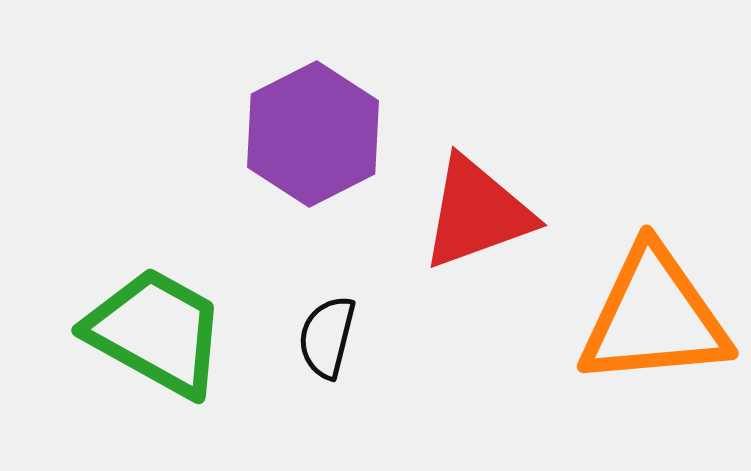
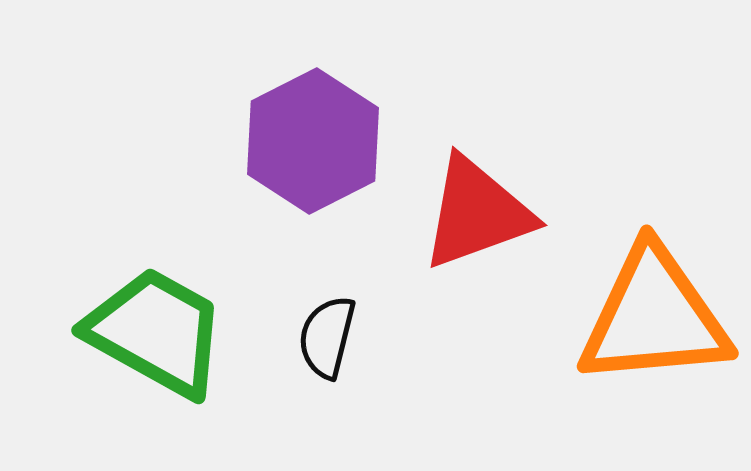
purple hexagon: moved 7 px down
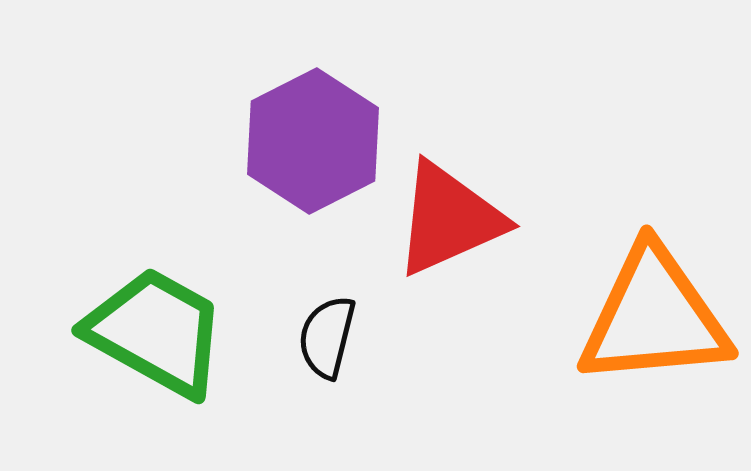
red triangle: moved 28 px left, 6 px down; rotated 4 degrees counterclockwise
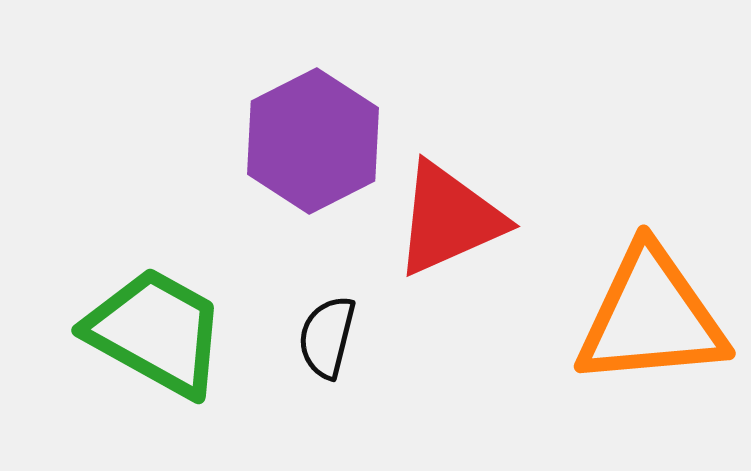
orange triangle: moved 3 px left
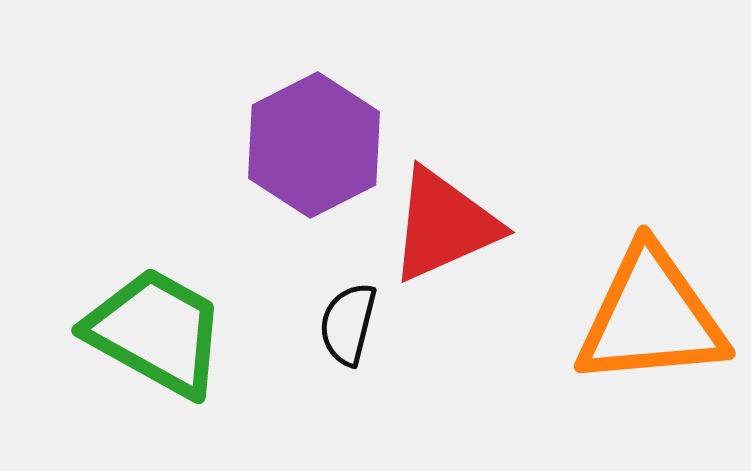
purple hexagon: moved 1 px right, 4 px down
red triangle: moved 5 px left, 6 px down
black semicircle: moved 21 px right, 13 px up
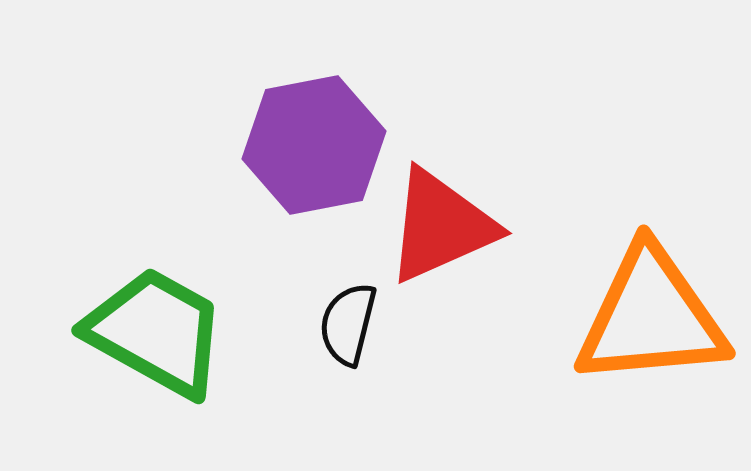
purple hexagon: rotated 16 degrees clockwise
red triangle: moved 3 px left, 1 px down
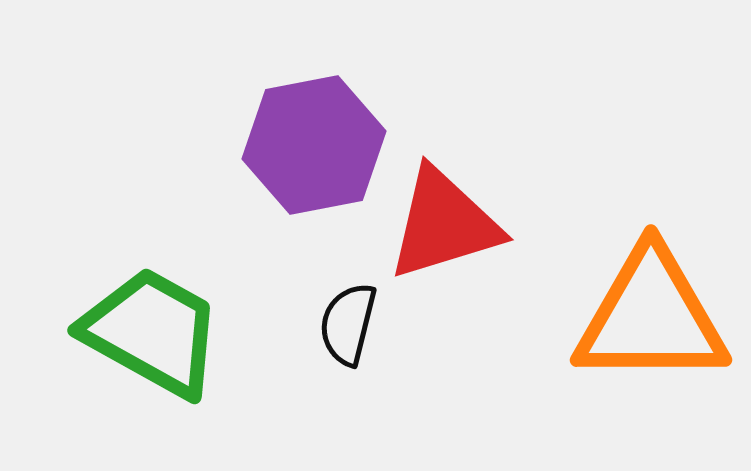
red triangle: moved 3 px right, 2 px up; rotated 7 degrees clockwise
orange triangle: rotated 5 degrees clockwise
green trapezoid: moved 4 px left
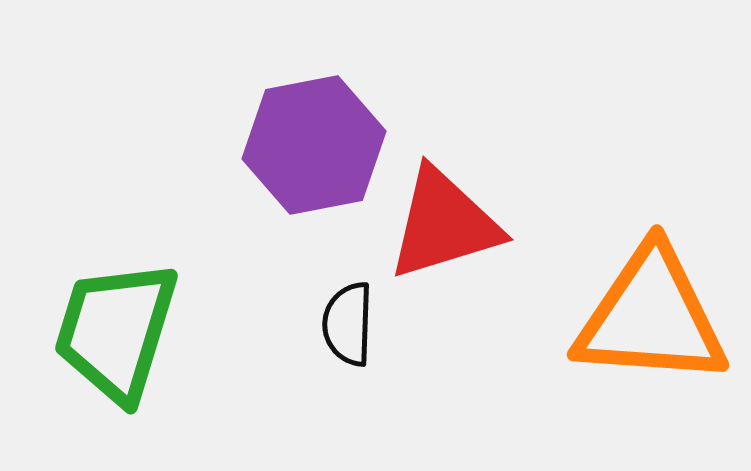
orange triangle: rotated 4 degrees clockwise
black semicircle: rotated 12 degrees counterclockwise
green trapezoid: moved 36 px left, 1 px up; rotated 102 degrees counterclockwise
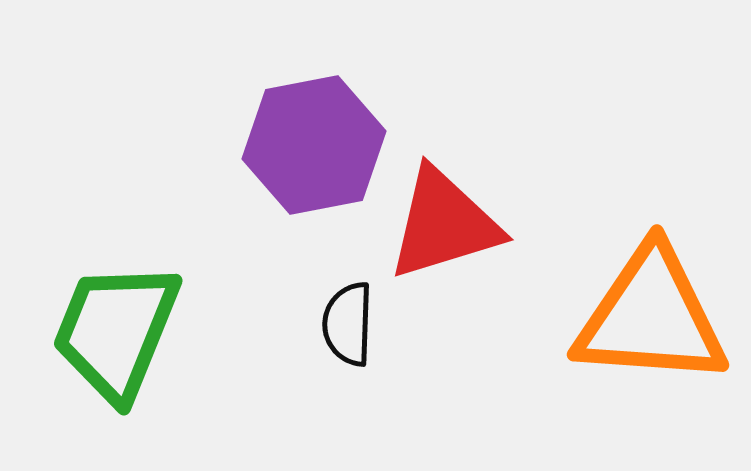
green trapezoid: rotated 5 degrees clockwise
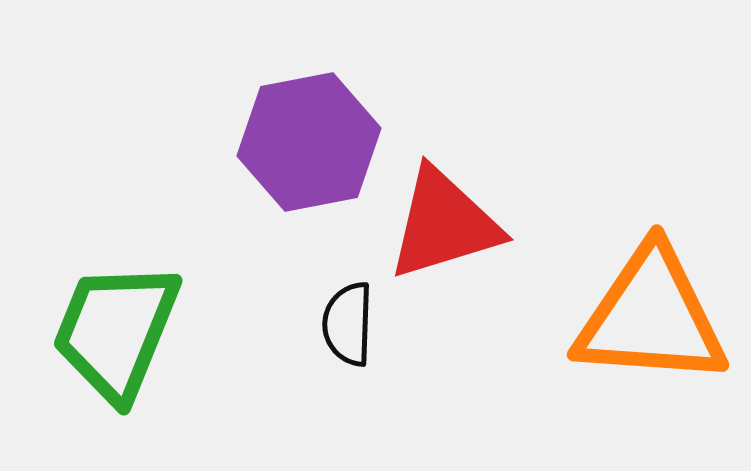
purple hexagon: moved 5 px left, 3 px up
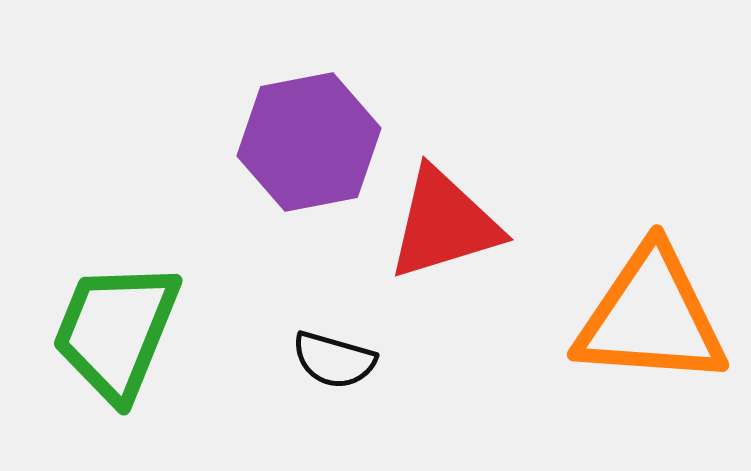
black semicircle: moved 14 px left, 36 px down; rotated 76 degrees counterclockwise
